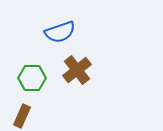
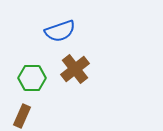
blue semicircle: moved 1 px up
brown cross: moved 2 px left, 1 px up
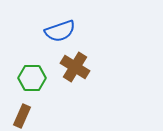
brown cross: moved 2 px up; rotated 20 degrees counterclockwise
